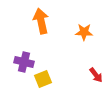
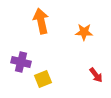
purple cross: moved 3 px left
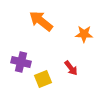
orange arrow: rotated 40 degrees counterclockwise
orange star: moved 2 px down
red arrow: moved 25 px left, 7 px up
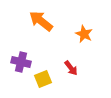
orange star: rotated 24 degrees clockwise
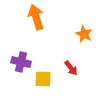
orange arrow: moved 5 px left, 4 px up; rotated 35 degrees clockwise
yellow square: rotated 24 degrees clockwise
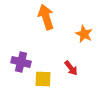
orange arrow: moved 10 px right
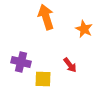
orange star: moved 5 px up
red arrow: moved 1 px left, 3 px up
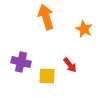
yellow square: moved 4 px right, 3 px up
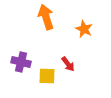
red arrow: moved 2 px left, 1 px up
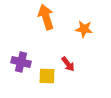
orange star: rotated 18 degrees counterclockwise
